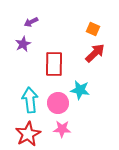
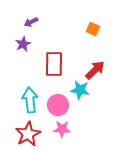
red arrow: moved 17 px down
pink circle: moved 2 px down
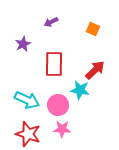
purple arrow: moved 20 px right
cyan arrow: moved 3 px left; rotated 120 degrees clockwise
red star: rotated 25 degrees counterclockwise
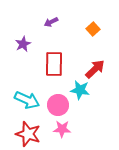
orange square: rotated 24 degrees clockwise
red arrow: moved 1 px up
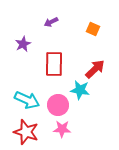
orange square: rotated 24 degrees counterclockwise
red star: moved 2 px left, 2 px up
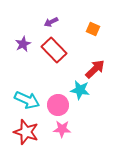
red rectangle: moved 14 px up; rotated 45 degrees counterclockwise
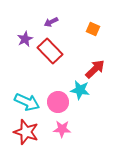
purple star: moved 2 px right, 5 px up
red rectangle: moved 4 px left, 1 px down
cyan arrow: moved 2 px down
pink circle: moved 3 px up
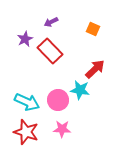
pink circle: moved 2 px up
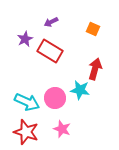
red rectangle: rotated 15 degrees counterclockwise
red arrow: rotated 30 degrees counterclockwise
pink circle: moved 3 px left, 2 px up
pink star: rotated 18 degrees clockwise
